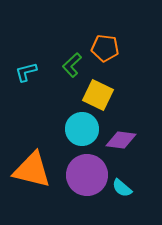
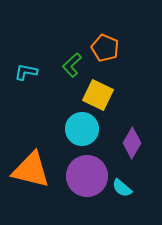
orange pentagon: rotated 16 degrees clockwise
cyan L-shape: rotated 25 degrees clockwise
purple diamond: moved 11 px right, 3 px down; rotated 68 degrees counterclockwise
orange triangle: moved 1 px left
purple circle: moved 1 px down
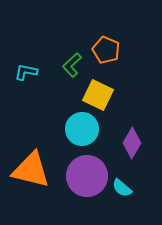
orange pentagon: moved 1 px right, 2 px down
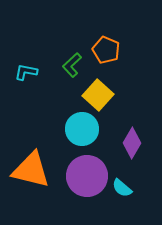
yellow square: rotated 16 degrees clockwise
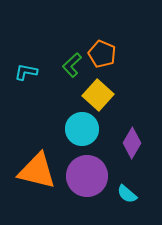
orange pentagon: moved 4 px left, 4 px down
orange triangle: moved 6 px right, 1 px down
cyan semicircle: moved 5 px right, 6 px down
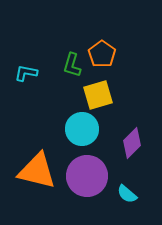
orange pentagon: rotated 12 degrees clockwise
green L-shape: rotated 30 degrees counterclockwise
cyan L-shape: moved 1 px down
yellow square: rotated 32 degrees clockwise
purple diamond: rotated 16 degrees clockwise
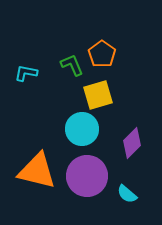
green L-shape: rotated 140 degrees clockwise
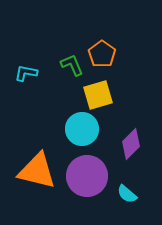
purple diamond: moved 1 px left, 1 px down
